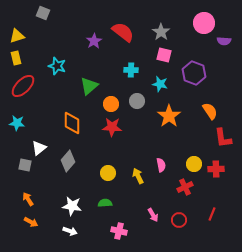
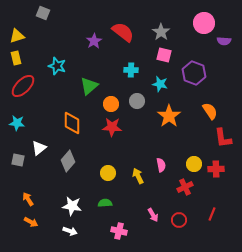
gray square at (25, 165): moved 7 px left, 5 px up
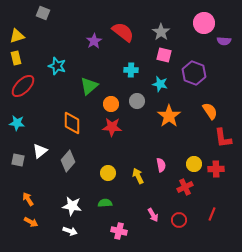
white triangle at (39, 148): moved 1 px right, 3 px down
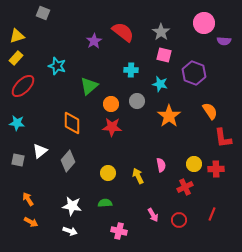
yellow rectangle at (16, 58): rotated 56 degrees clockwise
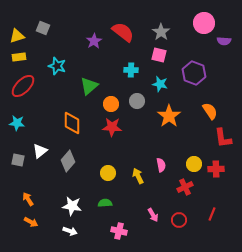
gray square at (43, 13): moved 15 px down
pink square at (164, 55): moved 5 px left
yellow rectangle at (16, 58): moved 3 px right, 1 px up; rotated 40 degrees clockwise
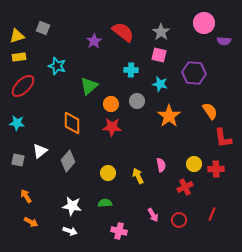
purple hexagon at (194, 73): rotated 15 degrees counterclockwise
orange arrow at (28, 199): moved 2 px left, 3 px up
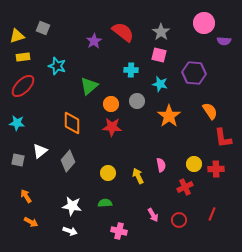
yellow rectangle at (19, 57): moved 4 px right
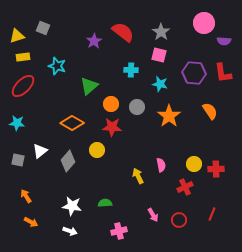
gray circle at (137, 101): moved 6 px down
orange diamond at (72, 123): rotated 60 degrees counterclockwise
red L-shape at (223, 138): moved 65 px up
yellow circle at (108, 173): moved 11 px left, 23 px up
pink cross at (119, 231): rotated 28 degrees counterclockwise
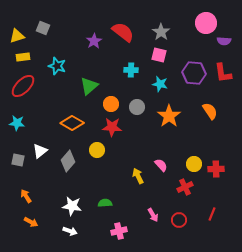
pink circle at (204, 23): moved 2 px right
pink semicircle at (161, 165): rotated 32 degrees counterclockwise
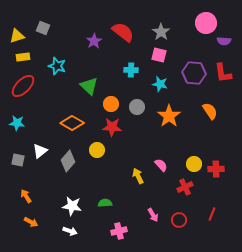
green triangle at (89, 86): rotated 36 degrees counterclockwise
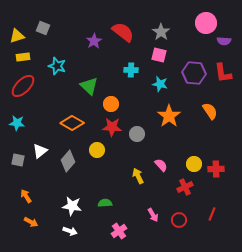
gray circle at (137, 107): moved 27 px down
pink cross at (119, 231): rotated 21 degrees counterclockwise
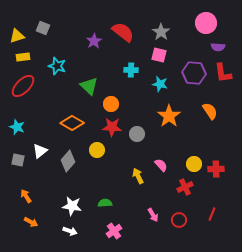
purple semicircle at (224, 41): moved 6 px left, 6 px down
cyan star at (17, 123): moved 4 px down; rotated 14 degrees clockwise
pink cross at (119, 231): moved 5 px left
